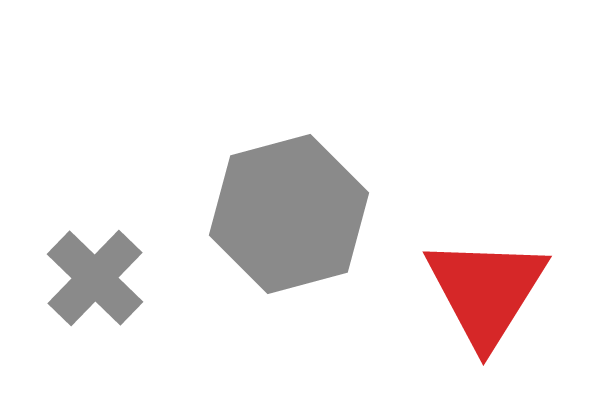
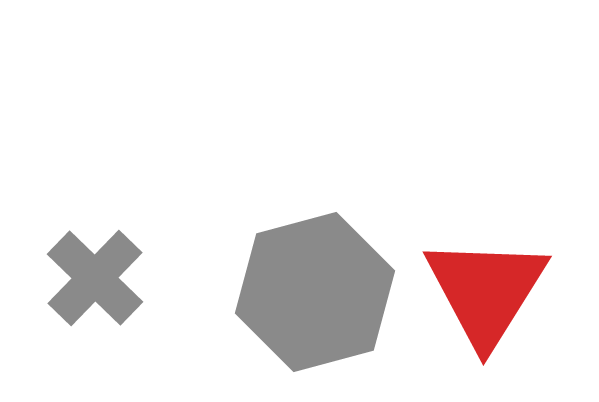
gray hexagon: moved 26 px right, 78 px down
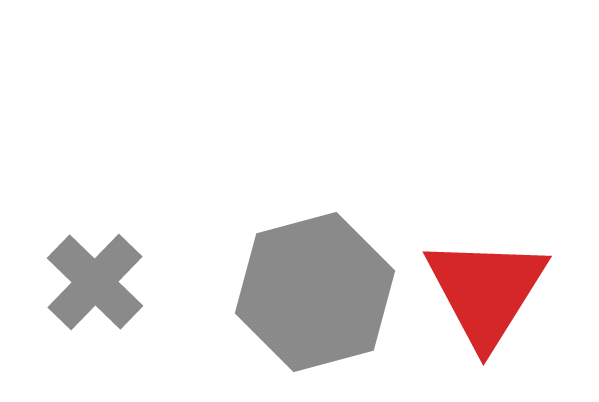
gray cross: moved 4 px down
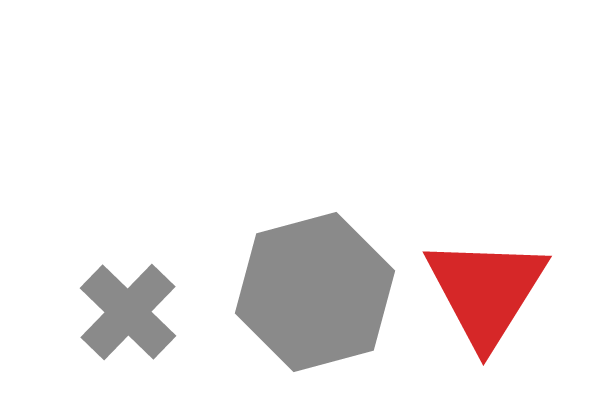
gray cross: moved 33 px right, 30 px down
